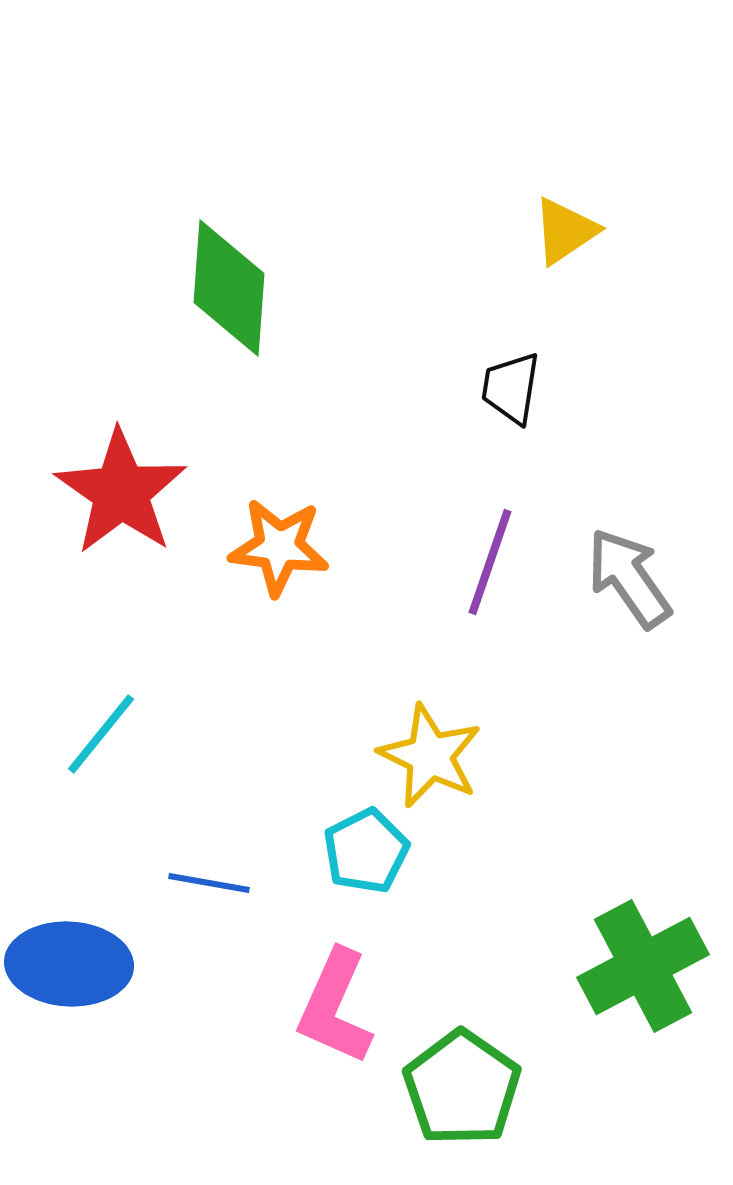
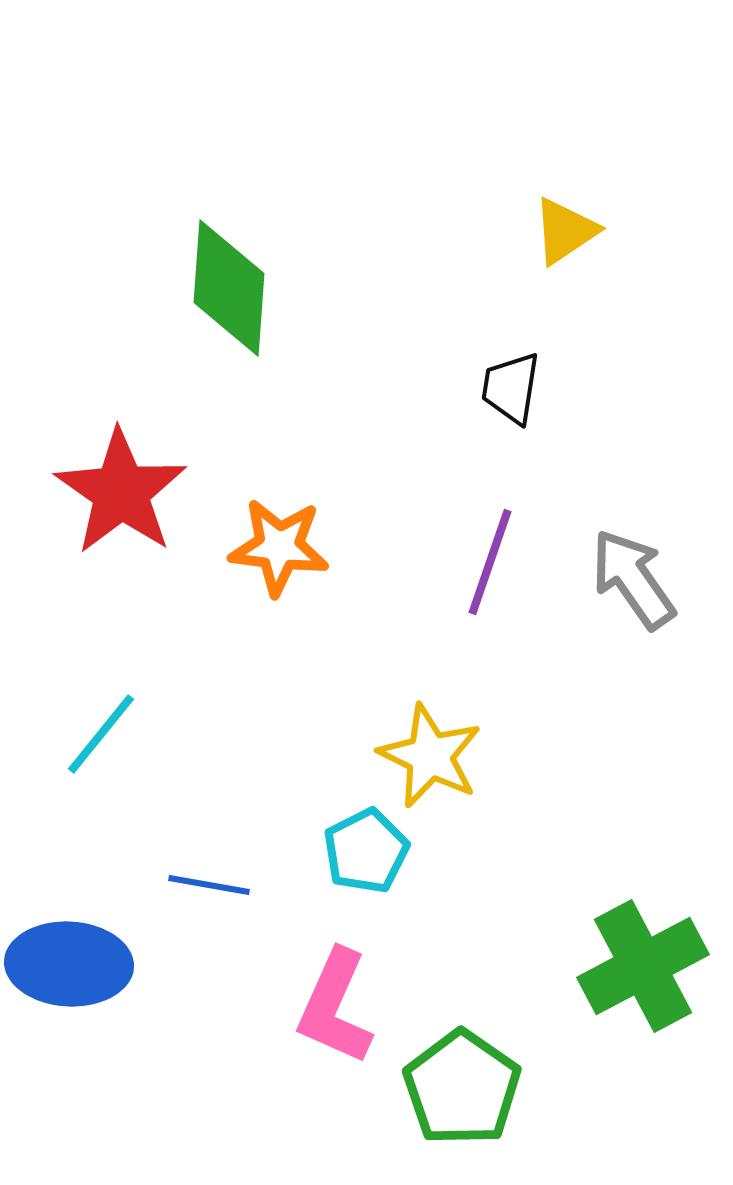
gray arrow: moved 4 px right, 1 px down
blue line: moved 2 px down
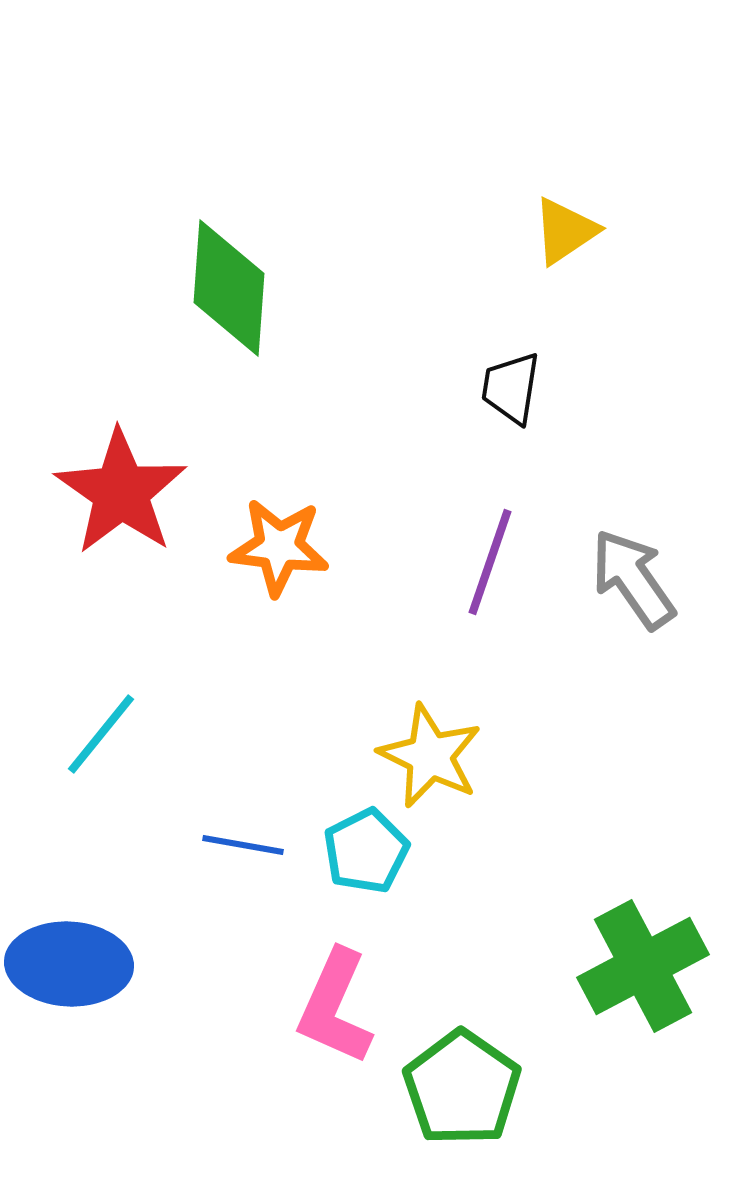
blue line: moved 34 px right, 40 px up
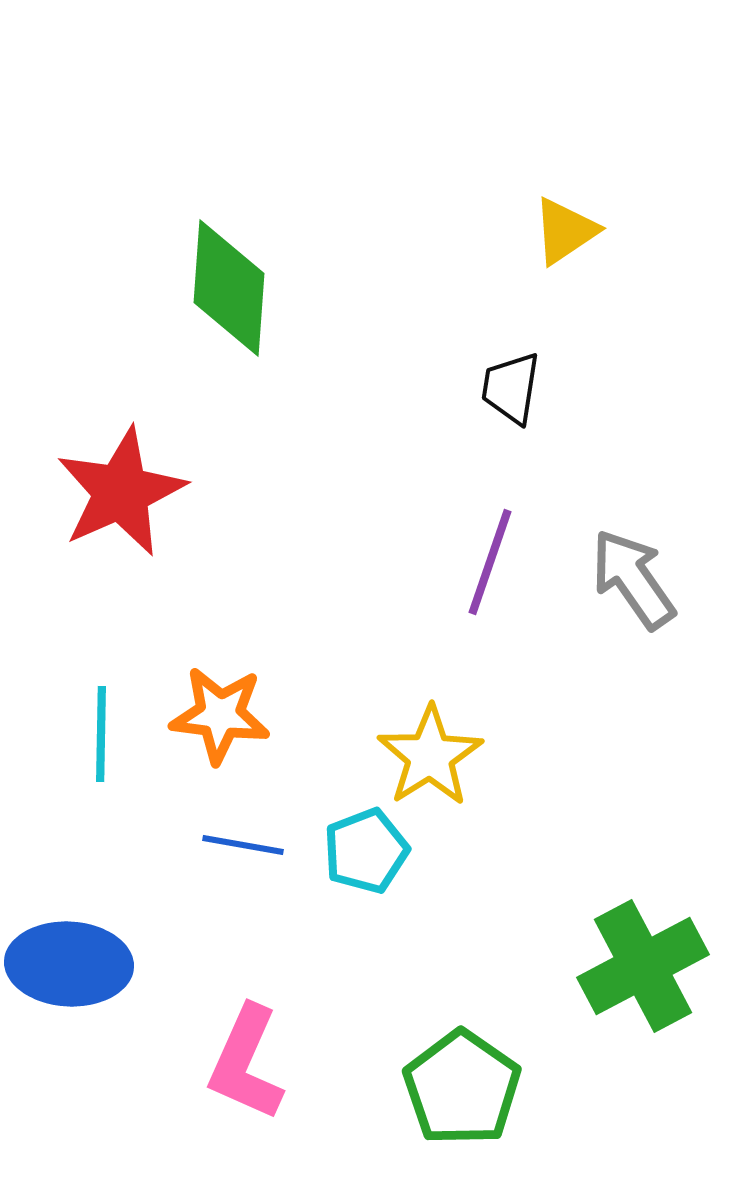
red star: rotated 13 degrees clockwise
orange star: moved 59 px left, 168 px down
cyan line: rotated 38 degrees counterclockwise
yellow star: rotated 14 degrees clockwise
cyan pentagon: rotated 6 degrees clockwise
pink L-shape: moved 89 px left, 56 px down
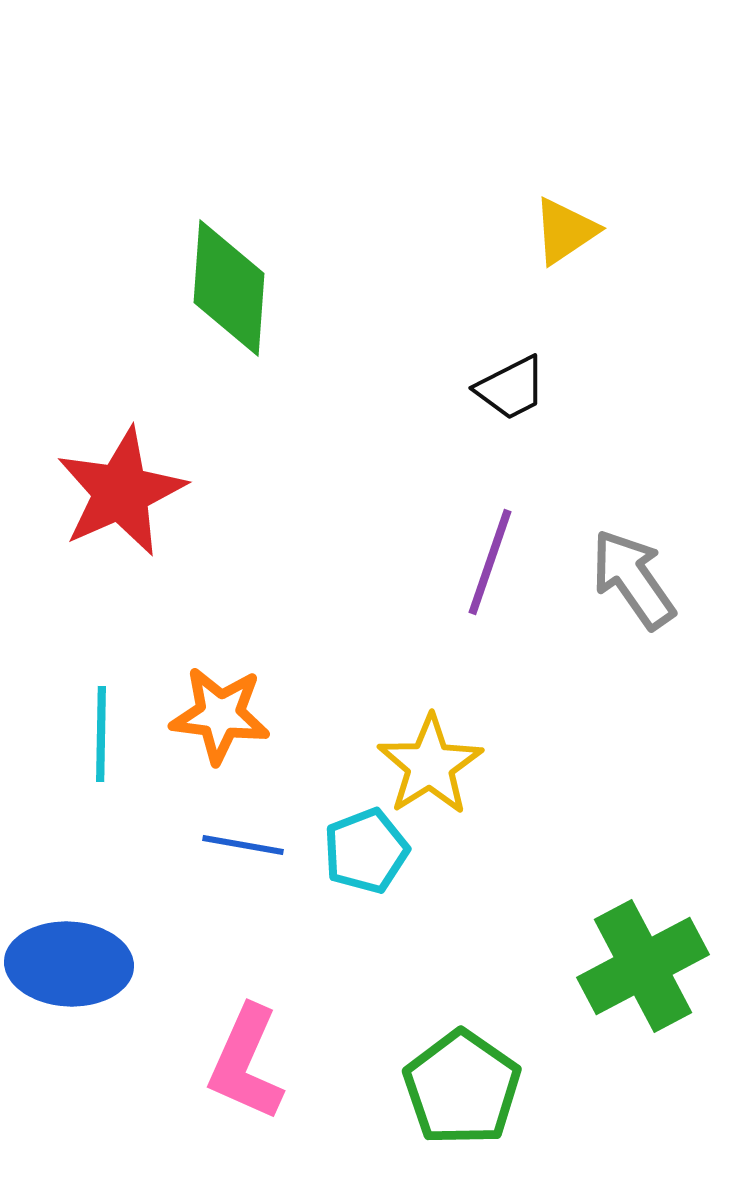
black trapezoid: rotated 126 degrees counterclockwise
yellow star: moved 9 px down
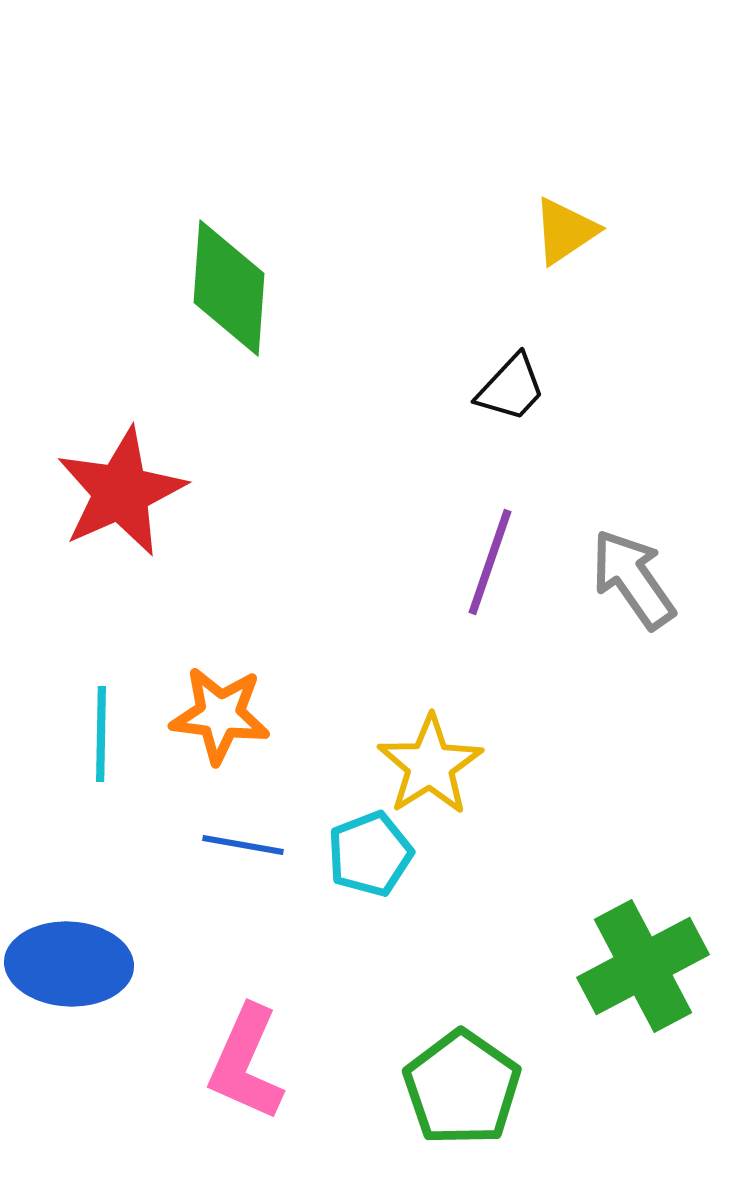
black trapezoid: rotated 20 degrees counterclockwise
cyan pentagon: moved 4 px right, 3 px down
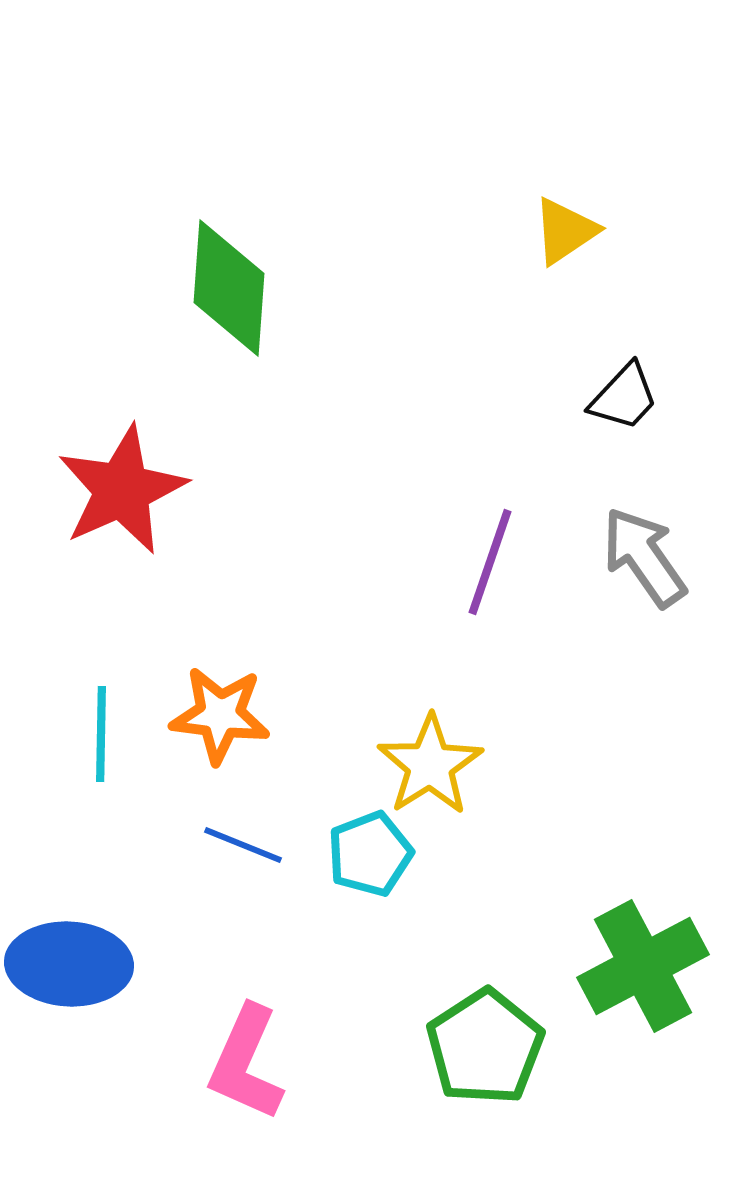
black trapezoid: moved 113 px right, 9 px down
red star: moved 1 px right, 2 px up
gray arrow: moved 11 px right, 22 px up
blue line: rotated 12 degrees clockwise
green pentagon: moved 23 px right, 41 px up; rotated 4 degrees clockwise
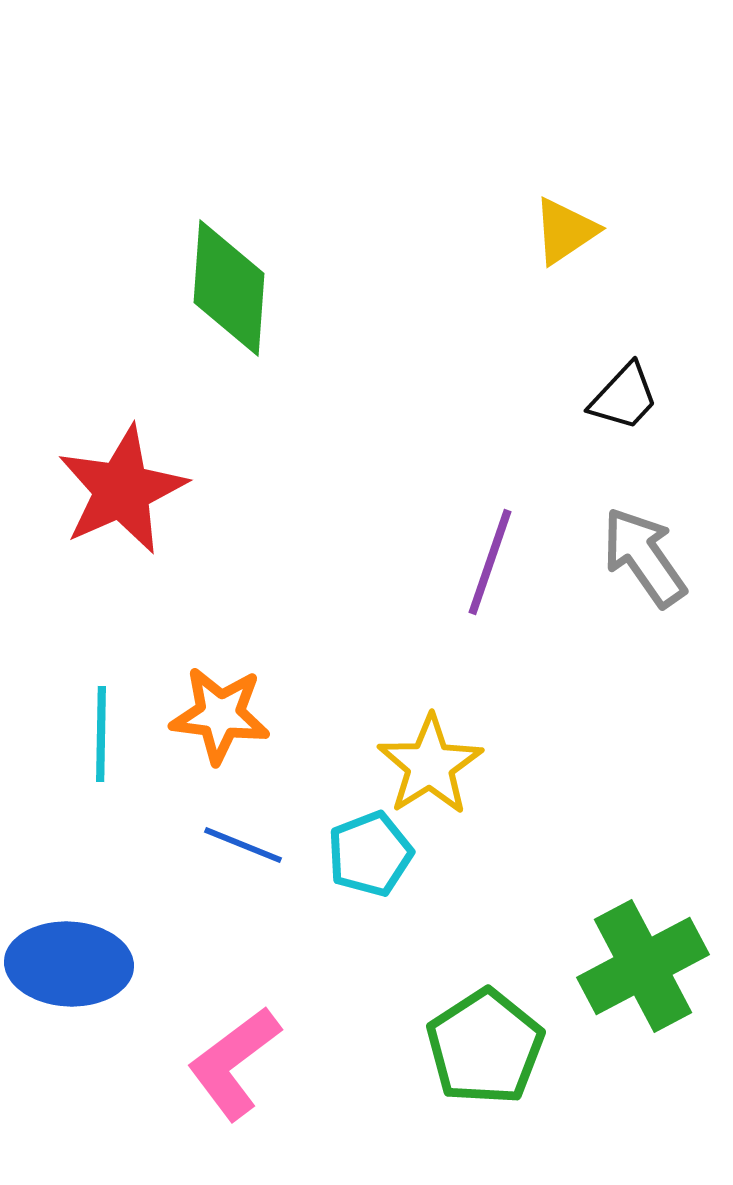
pink L-shape: moved 12 px left; rotated 29 degrees clockwise
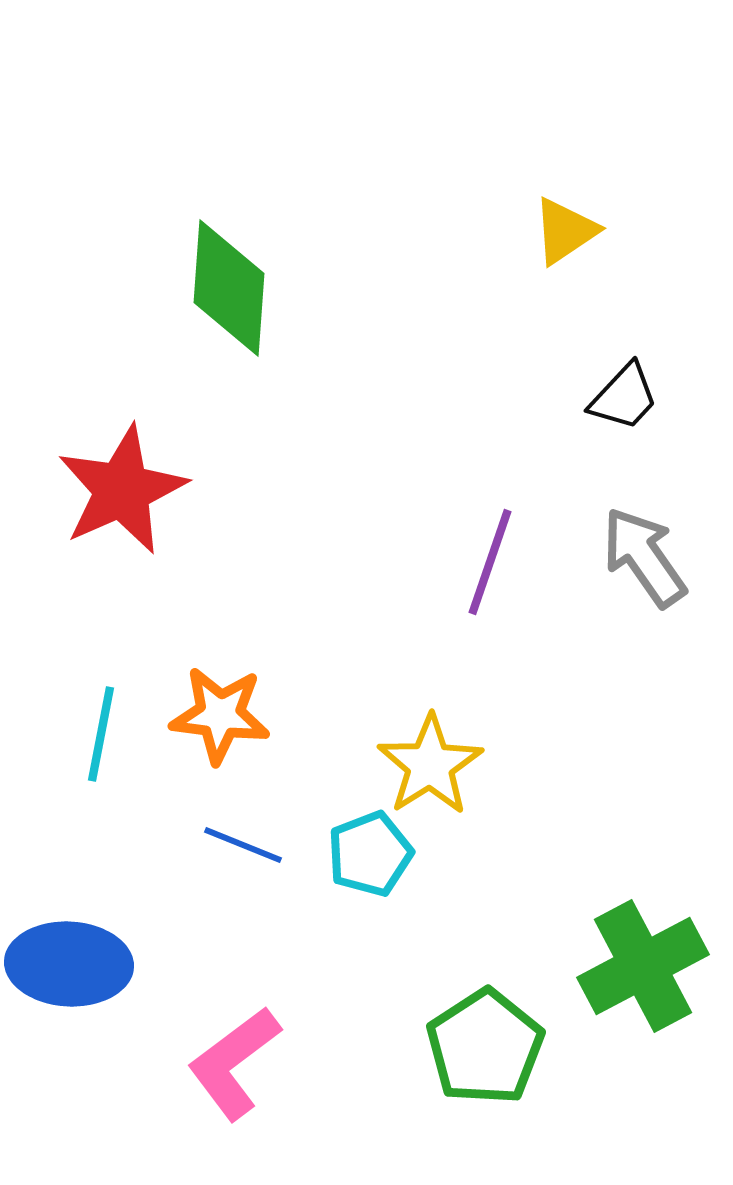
cyan line: rotated 10 degrees clockwise
